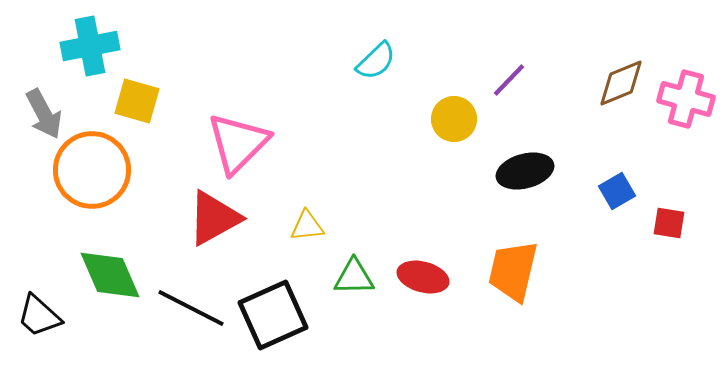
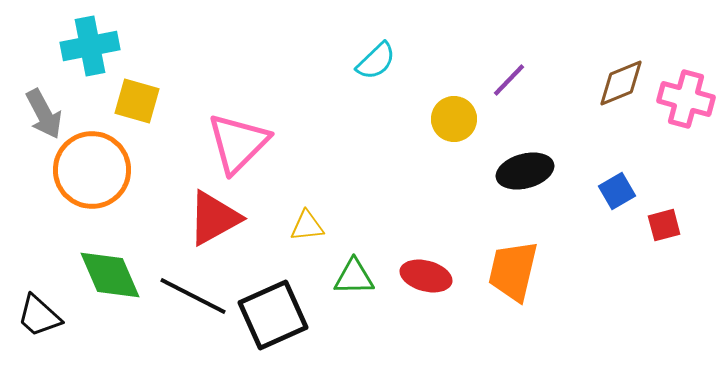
red square: moved 5 px left, 2 px down; rotated 24 degrees counterclockwise
red ellipse: moved 3 px right, 1 px up
black line: moved 2 px right, 12 px up
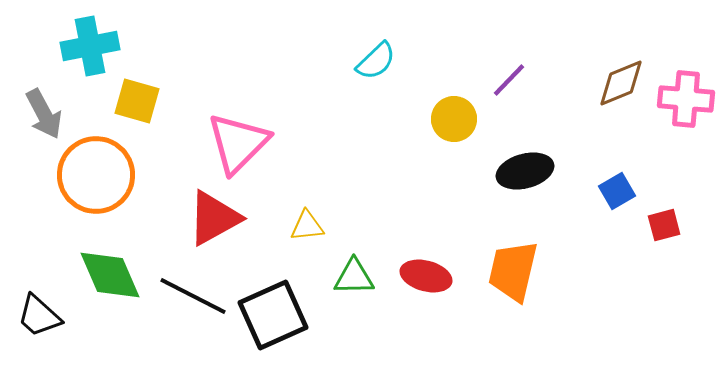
pink cross: rotated 10 degrees counterclockwise
orange circle: moved 4 px right, 5 px down
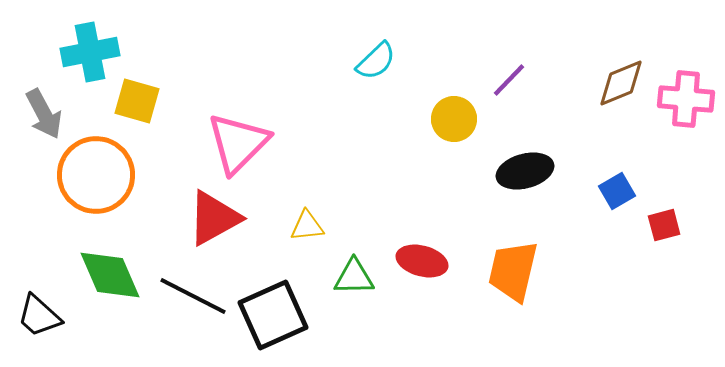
cyan cross: moved 6 px down
red ellipse: moved 4 px left, 15 px up
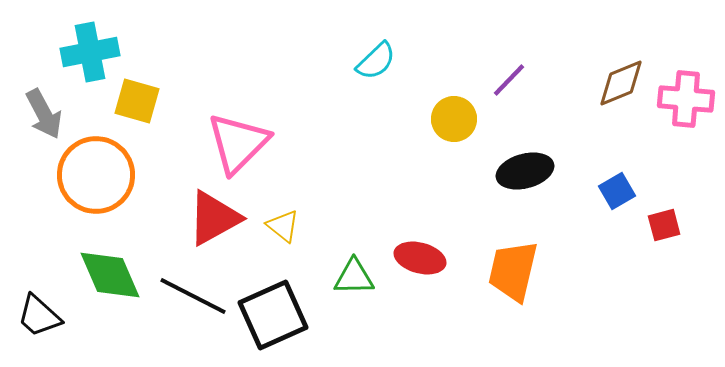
yellow triangle: moved 24 px left; rotated 45 degrees clockwise
red ellipse: moved 2 px left, 3 px up
